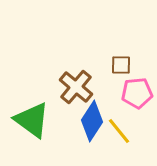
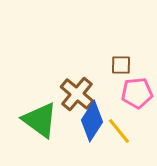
brown cross: moved 1 px right, 7 px down
green triangle: moved 8 px right
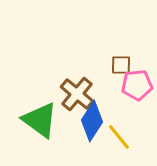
pink pentagon: moved 8 px up
yellow line: moved 6 px down
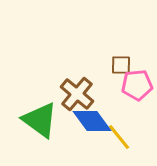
blue diamond: rotated 69 degrees counterclockwise
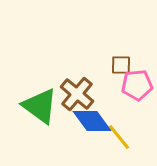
green triangle: moved 14 px up
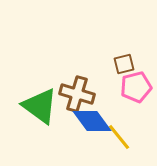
brown square: moved 3 px right, 1 px up; rotated 15 degrees counterclockwise
pink pentagon: moved 1 px left, 2 px down; rotated 8 degrees counterclockwise
brown cross: rotated 24 degrees counterclockwise
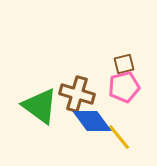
pink pentagon: moved 12 px left
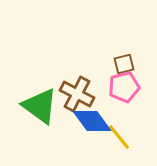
brown cross: rotated 12 degrees clockwise
